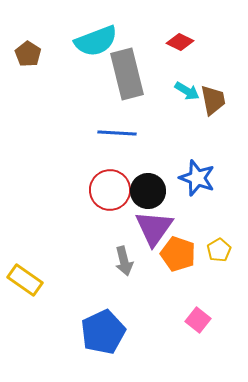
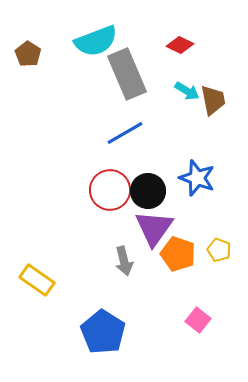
red diamond: moved 3 px down
gray rectangle: rotated 9 degrees counterclockwise
blue line: moved 8 px right; rotated 33 degrees counterclockwise
yellow pentagon: rotated 20 degrees counterclockwise
yellow rectangle: moved 12 px right
blue pentagon: rotated 15 degrees counterclockwise
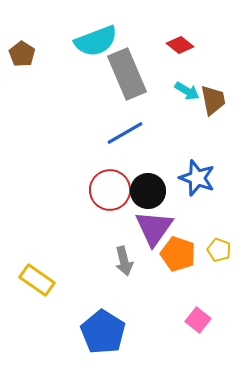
red diamond: rotated 12 degrees clockwise
brown pentagon: moved 6 px left
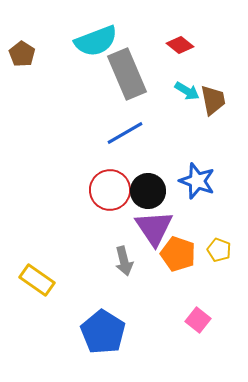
blue star: moved 3 px down
purple triangle: rotated 9 degrees counterclockwise
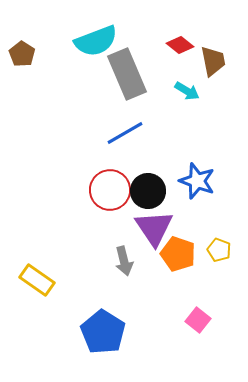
brown trapezoid: moved 39 px up
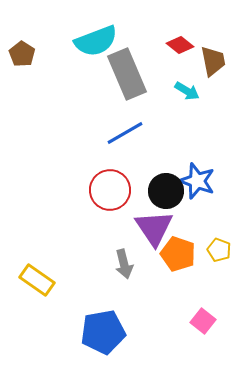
black circle: moved 18 px right
gray arrow: moved 3 px down
pink square: moved 5 px right, 1 px down
blue pentagon: rotated 30 degrees clockwise
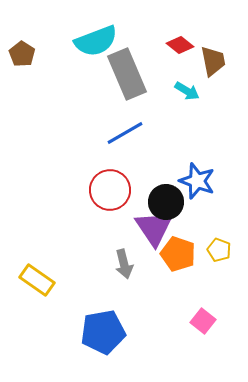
black circle: moved 11 px down
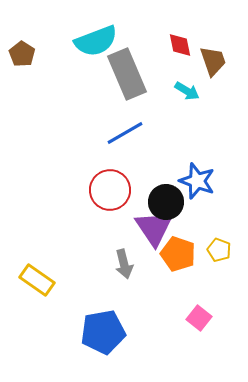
red diamond: rotated 40 degrees clockwise
brown trapezoid: rotated 8 degrees counterclockwise
pink square: moved 4 px left, 3 px up
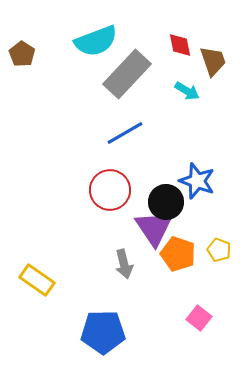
gray rectangle: rotated 66 degrees clockwise
blue pentagon: rotated 9 degrees clockwise
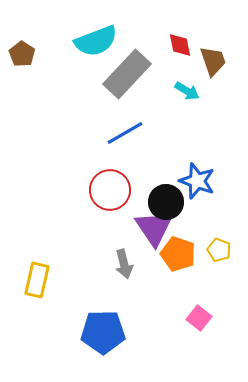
yellow rectangle: rotated 68 degrees clockwise
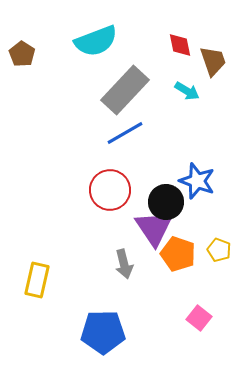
gray rectangle: moved 2 px left, 16 px down
